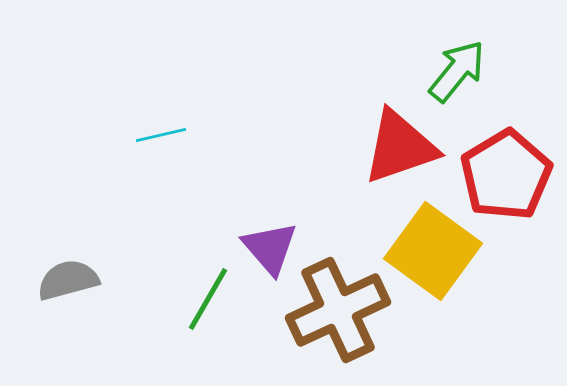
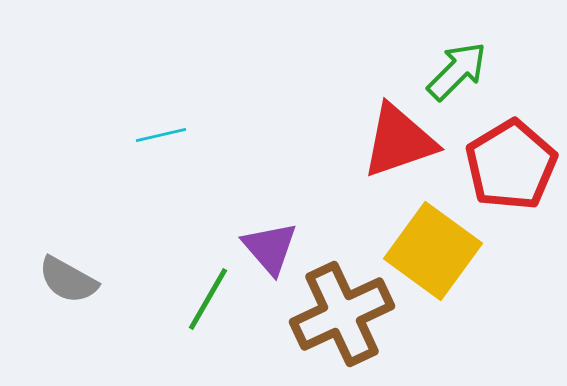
green arrow: rotated 6 degrees clockwise
red triangle: moved 1 px left, 6 px up
red pentagon: moved 5 px right, 10 px up
gray semicircle: rotated 136 degrees counterclockwise
brown cross: moved 4 px right, 4 px down
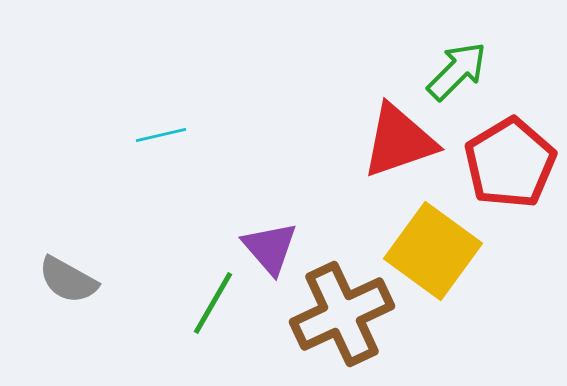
red pentagon: moved 1 px left, 2 px up
green line: moved 5 px right, 4 px down
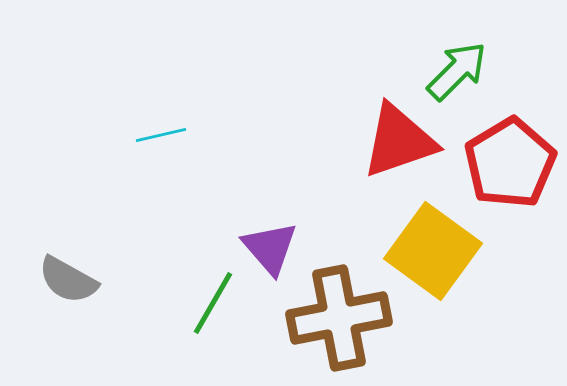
brown cross: moved 3 px left, 4 px down; rotated 14 degrees clockwise
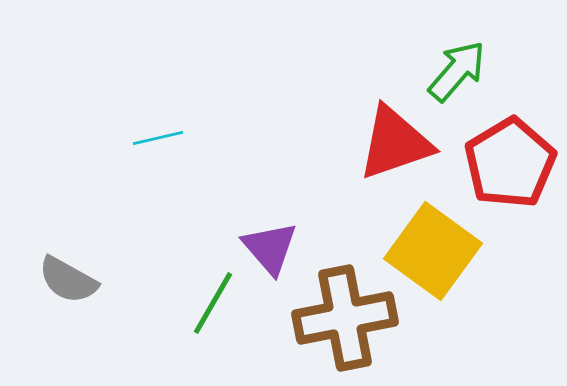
green arrow: rotated 4 degrees counterclockwise
cyan line: moved 3 px left, 3 px down
red triangle: moved 4 px left, 2 px down
brown cross: moved 6 px right
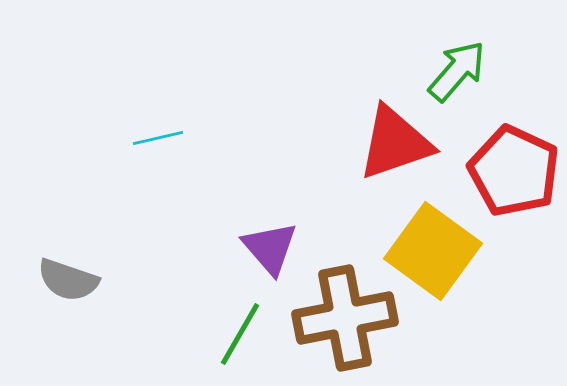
red pentagon: moved 4 px right, 8 px down; rotated 16 degrees counterclockwise
gray semicircle: rotated 10 degrees counterclockwise
green line: moved 27 px right, 31 px down
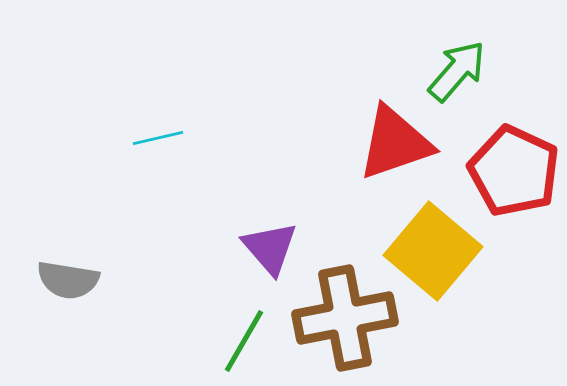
yellow square: rotated 4 degrees clockwise
gray semicircle: rotated 10 degrees counterclockwise
green line: moved 4 px right, 7 px down
